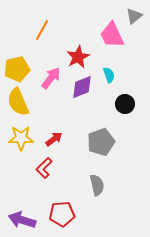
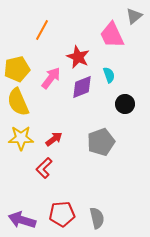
red star: rotated 20 degrees counterclockwise
gray semicircle: moved 33 px down
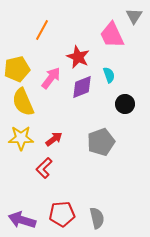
gray triangle: rotated 18 degrees counterclockwise
yellow semicircle: moved 5 px right
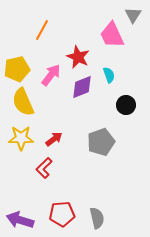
gray triangle: moved 1 px left, 1 px up
pink arrow: moved 3 px up
black circle: moved 1 px right, 1 px down
purple arrow: moved 2 px left
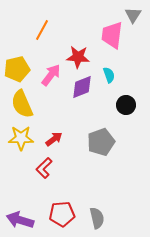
pink trapezoid: rotated 32 degrees clockwise
red star: rotated 20 degrees counterclockwise
yellow semicircle: moved 1 px left, 2 px down
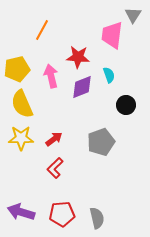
pink arrow: moved 1 px down; rotated 50 degrees counterclockwise
red L-shape: moved 11 px right
purple arrow: moved 1 px right, 8 px up
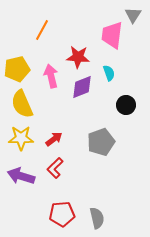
cyan semicircle: moved 2 px up
purple arrow: moved 36 px up
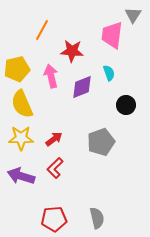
red star: moved 6 px left, 6 px up
red pentagon: moved 8 px left, 5 px down
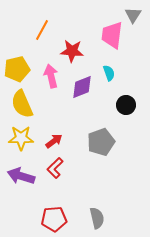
red arrow: moved 2 px down
